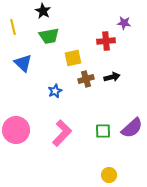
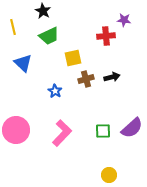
purple star: moved 3 px up
green trapezoid: rotated 15 degrees counterclockwise
red cross: moved 5 px up
blue star: rotated 16 degrees counterclockwise
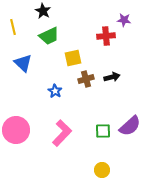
purple semicircle: moved 2 px left, 2 px up
yellow circle: moved 7 px left, 5 px up
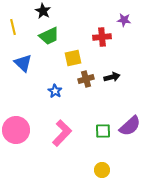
red cross: moved 4 px left, 1 px down
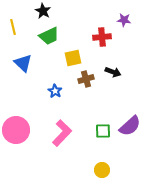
black arrow: moved 1 px right, 5 px up; rotated 35 degrees clockwise
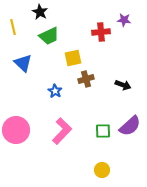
black star: moved 3 px left, 1 px down
red cross: moved 1 px left, 5 px up
black arrow: moved 10 px right, 13 px down
pink L-shape: moved 2 px up
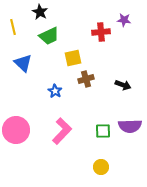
purple semicircle: rotated 40 degrees clockwise
yellow circle: moved 1 px left, 3 px up
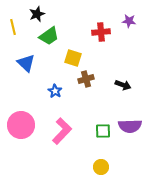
black star: moved 3 px left, 2 px down; rotated 21 degrees clockwise
purple star: moved 5 px right, 1 px down
green trapezoid: rotated 10 degrees counterclockwise
yellow square: rotated 30 degrees clockwise
blue triangle: moved 3 px right
pink circle: moved 5 px right, 5 px up
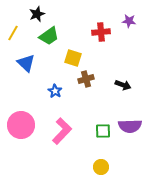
yellow line: moved 6 px down; rotated 42 degrees clockwise
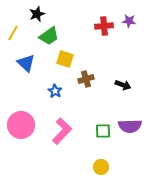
red cross: moved 3 px right, 6 px up
yellow square: moved 8 px left, 1 px down
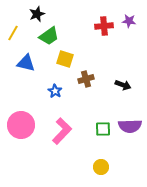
blue triangle: rotated 30 degrees counterclockwise
green square: moved 2 px up
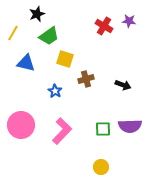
red cross: rotated 36 degrees clockwise
